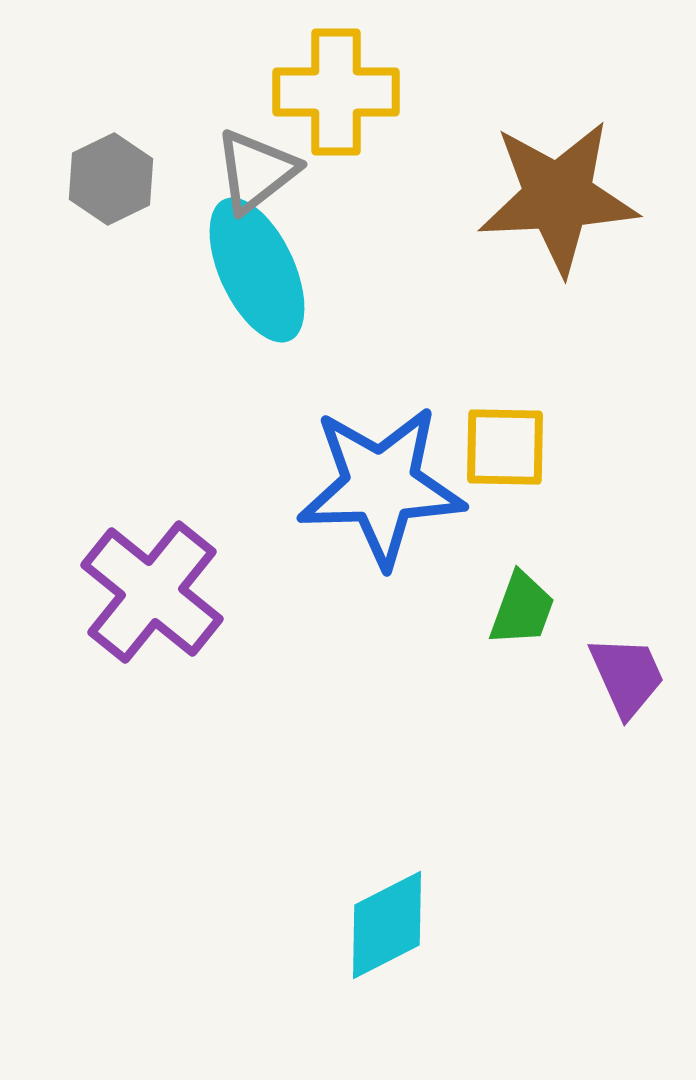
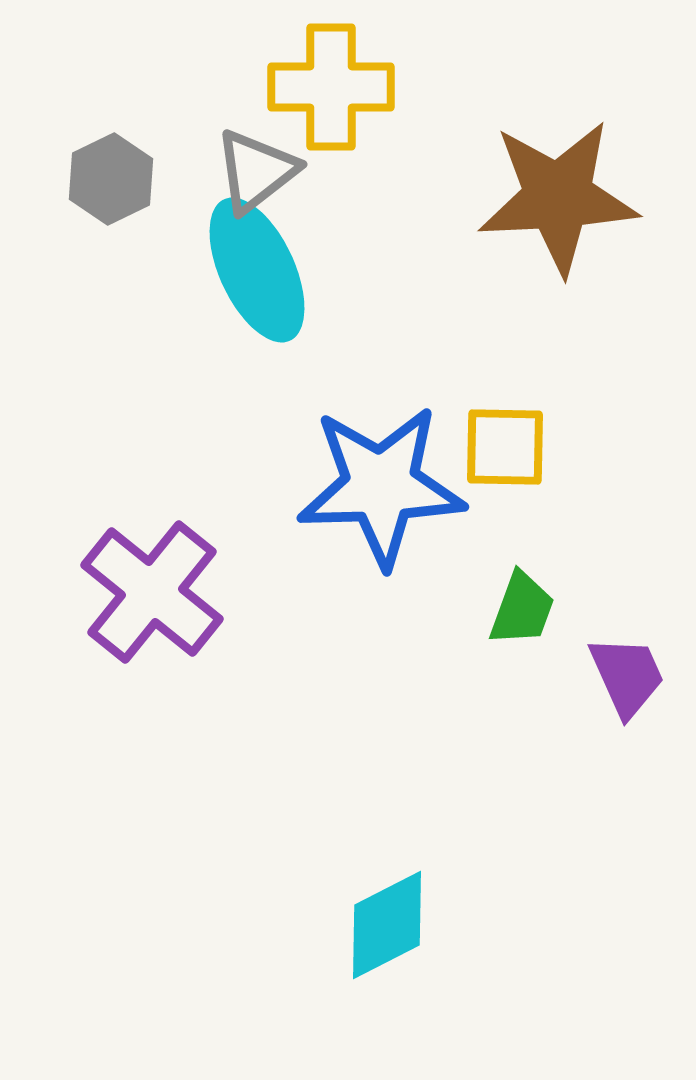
yellow cross: moved 5 px left, 5 px up
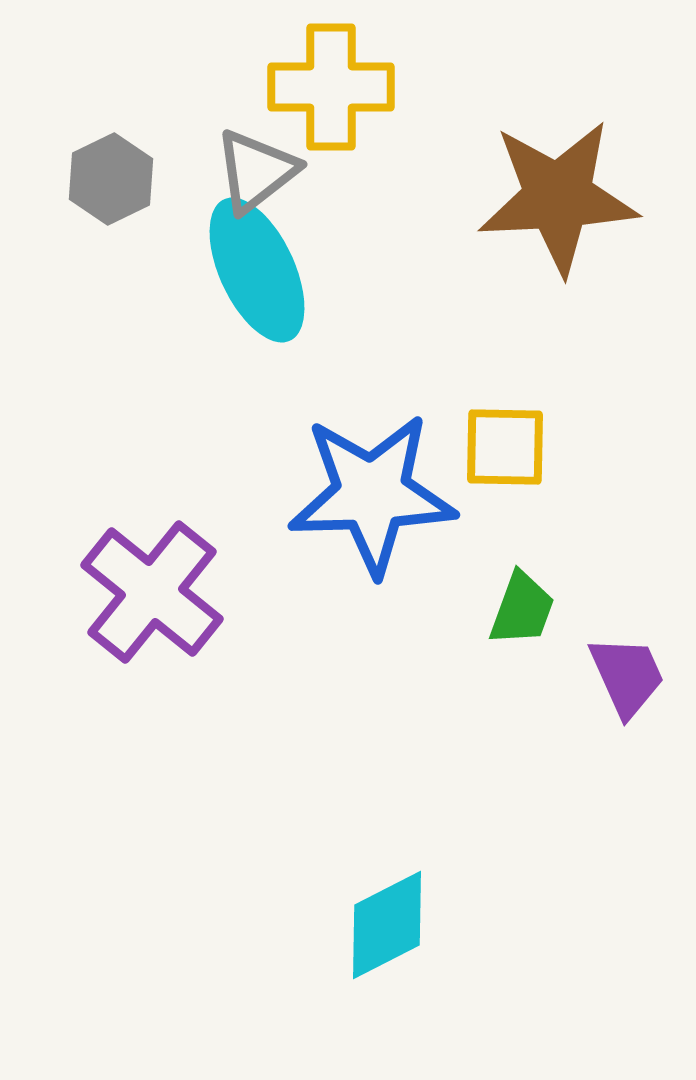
blue star: moved 9 px left, 8 px down
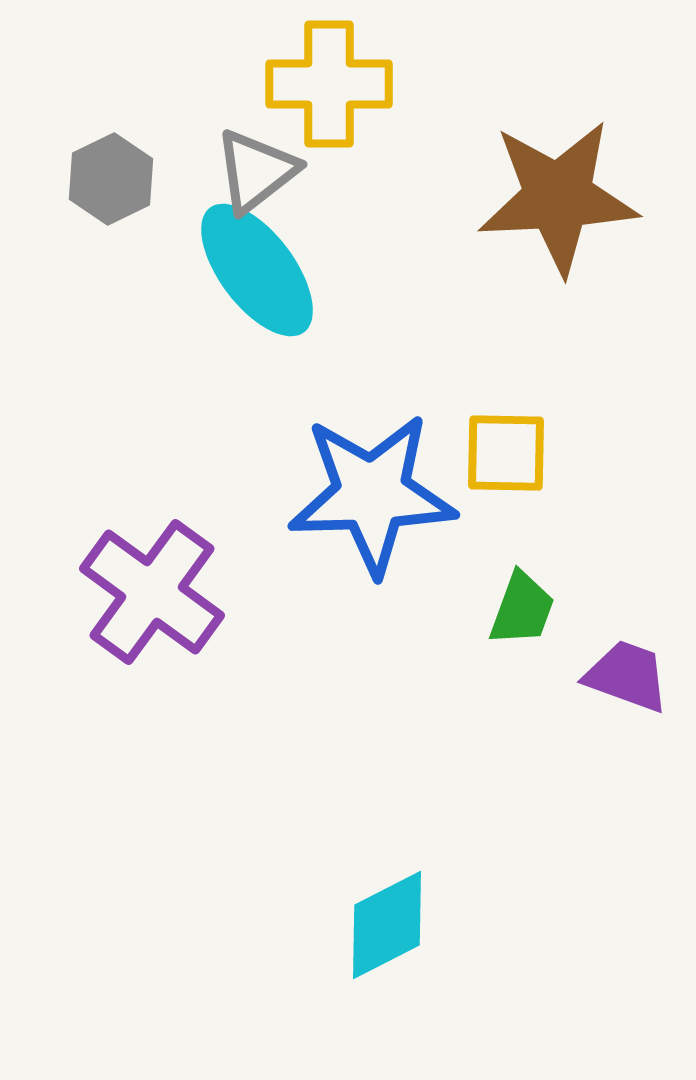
yellow cross: moved 2 px left, 3 px up
cyan ellipse: rotated 12 degrees counterclockwise
yellow square: moved 1 px right, 6 px down
purple cross: rotated 3 degrees counterclockwise
purple trapezoid: rotated 46 degrees counterclockwise
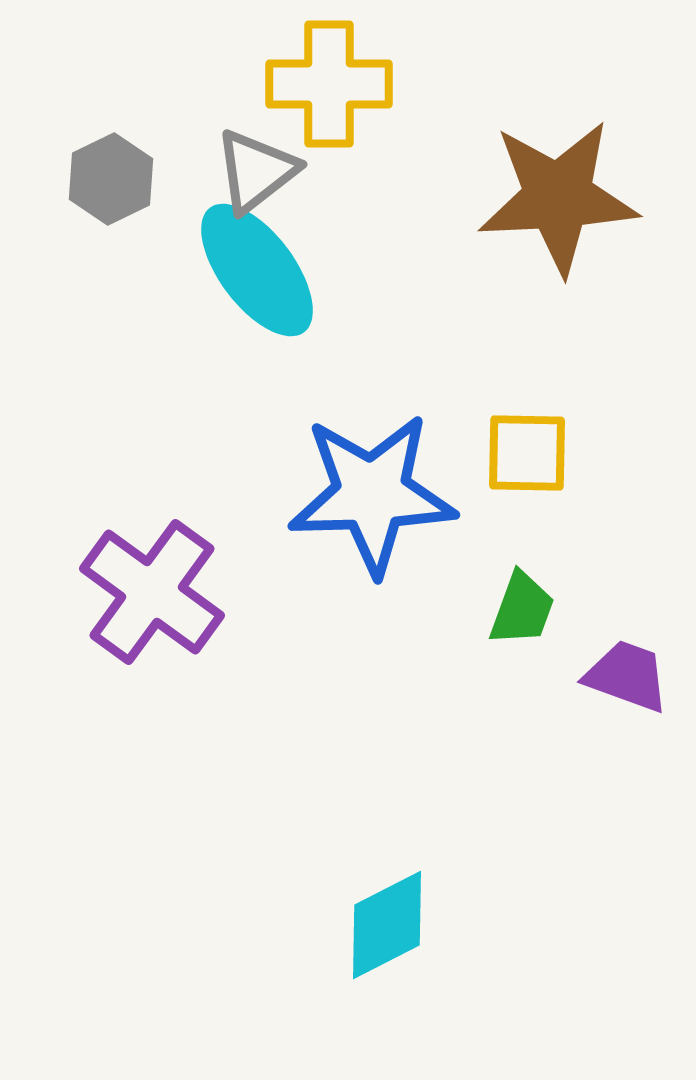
yellow square: moved 21 px right
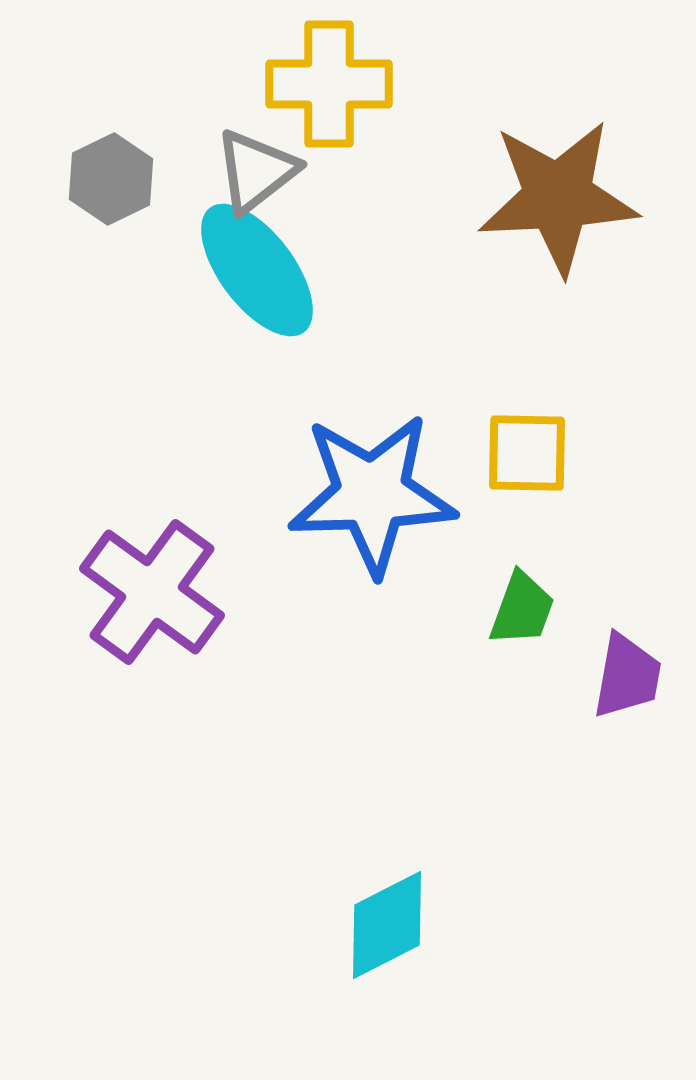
purple trapezoid: rotated 80 degrees clockwise
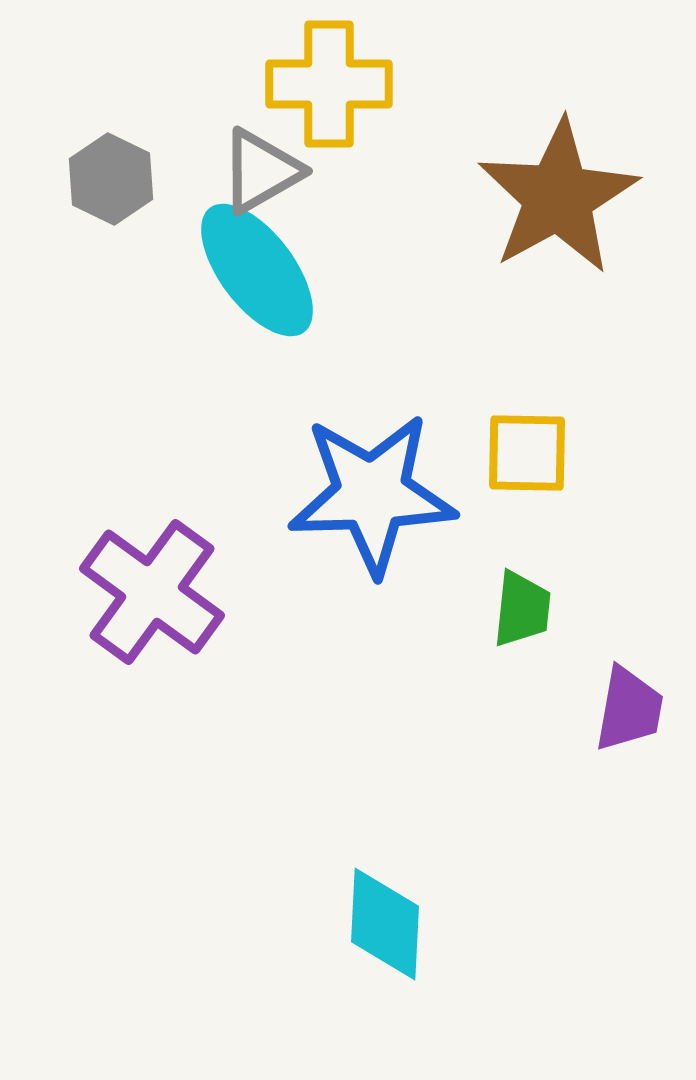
gray triangle: moved 5 px right; rotated 8 degrees clockwise
gray hexagon: rotated 8 degrees counterclockwise
brown star: rotated 26 degrees counterclockwise
green trapezoid: rotated 14 degrees counterclockwise
purple trapezoid: moved 2 px right, 33 px down
cyan diamond: moved 2 px left, 1 px up; rotated 60 degrees counterclockwise
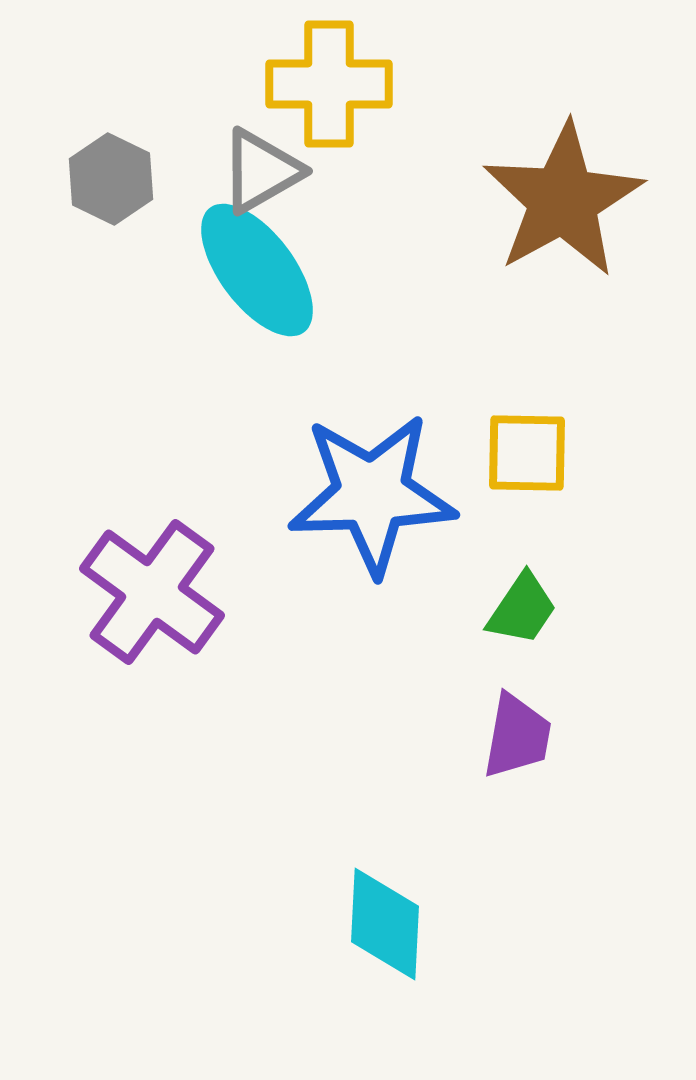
brown star: moved 5 px right, 3 px down
green trapezoid: rotated 28 degrees clockwise
purple trapezoid: moved 112 px left, 27 px down
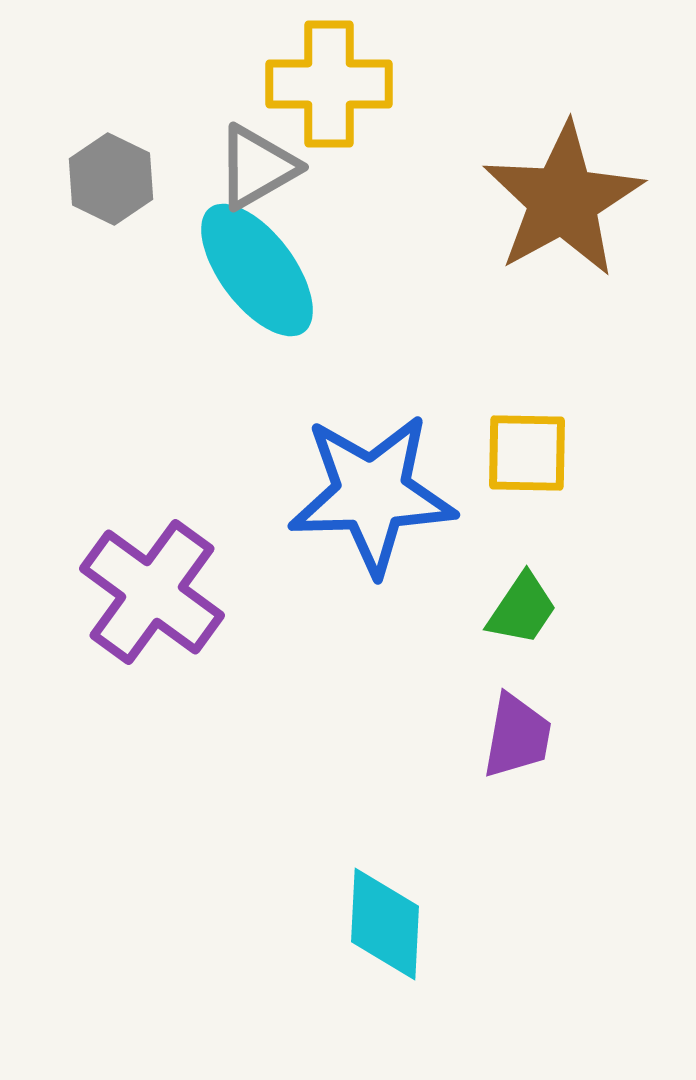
gray triangle: moved 4 px left, 4 px up
